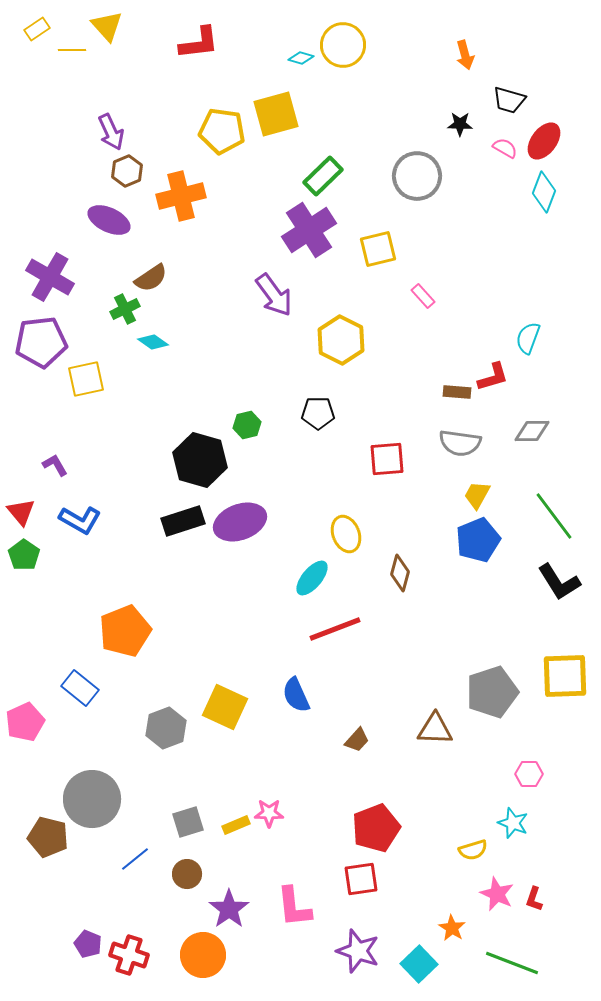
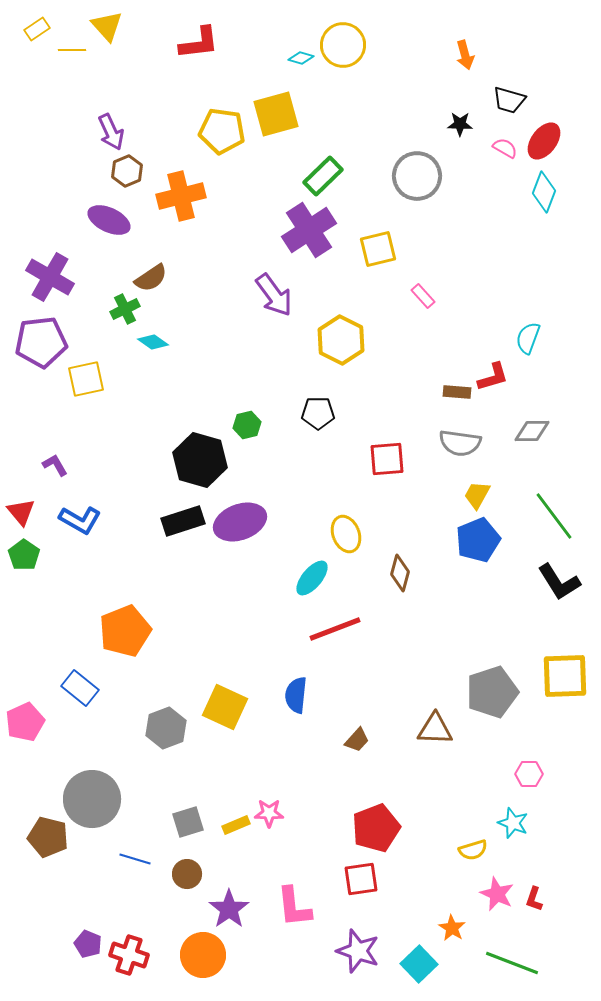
blue semicircle at (296, 695): rotated 30 degrees clockwise
blue line at (135, 859): rotated 56 degrees clockwise
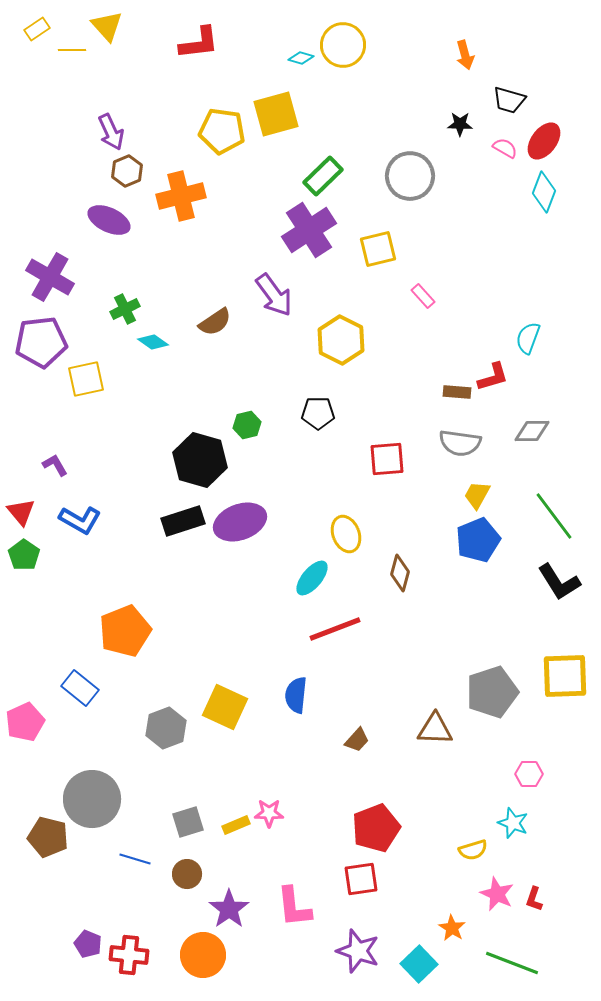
gray circle at (417, 176): moved 7 px left
brown semicircle at (151, 278): moved 64 px right, 44 px down
red cross at (129, 955): rotated 12 degrees counterclockwise
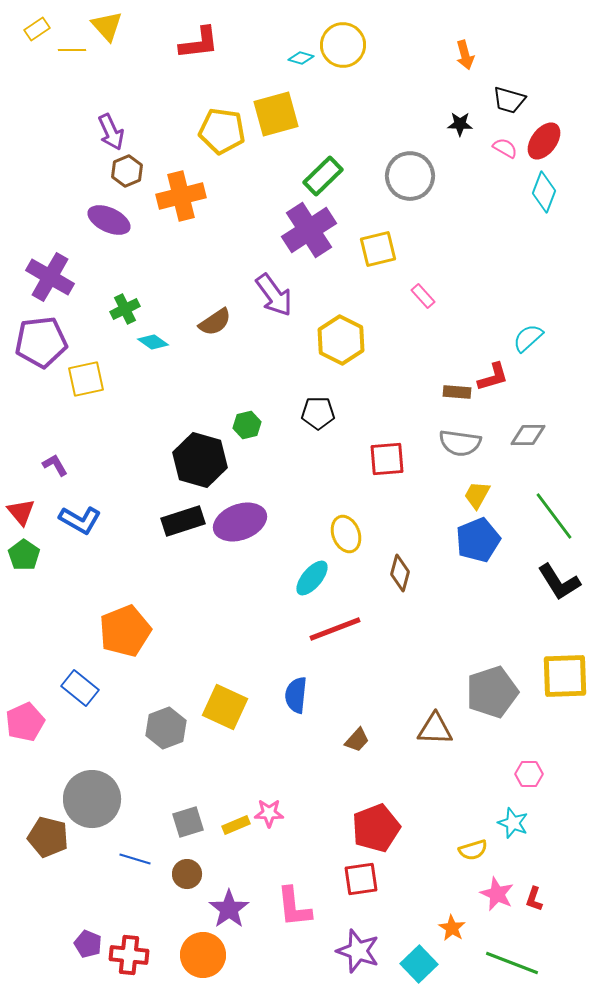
cyan semicircle at (528, 338): rotated 28 degrees clockwise
gray diamond at (532, 431): moved 4 px left, 4 px down
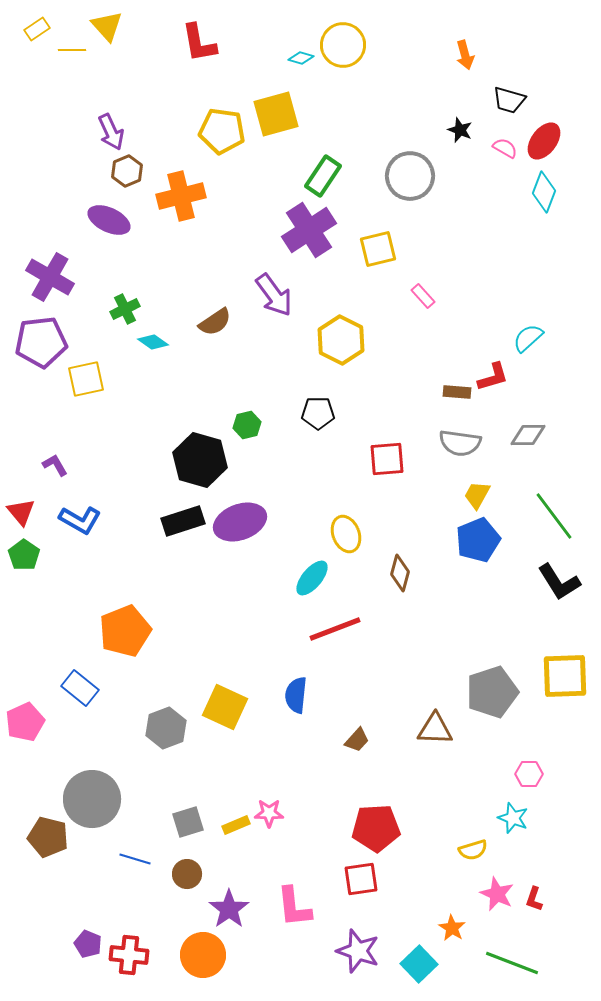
red L-shape at (199, 43): rotated 87 degrees clockwise
black star at (460, 124): moved 6 px down; rotated 20 degrees clockwise
green rectangle at (323, 176): rotated 12 degrees counterclockwise
cyan star at (513, 823): moved 5 px up
red pentagon at (376, 828): rotated 18 degrees clockwise
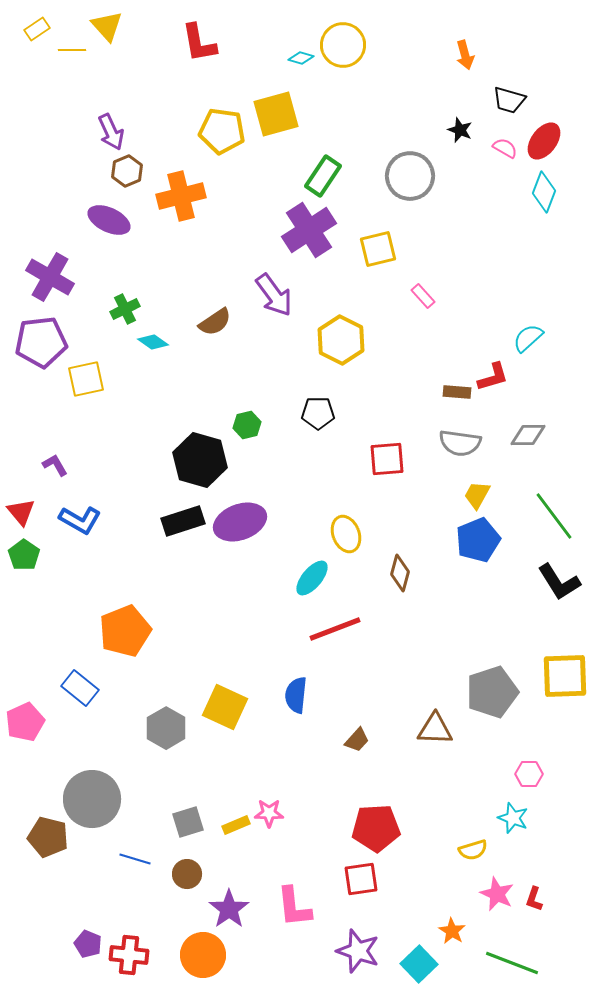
gray hexagon at (166, 728): rotated 9 degrees counterclockwise
orange star at (452, 928): moved 3 px down
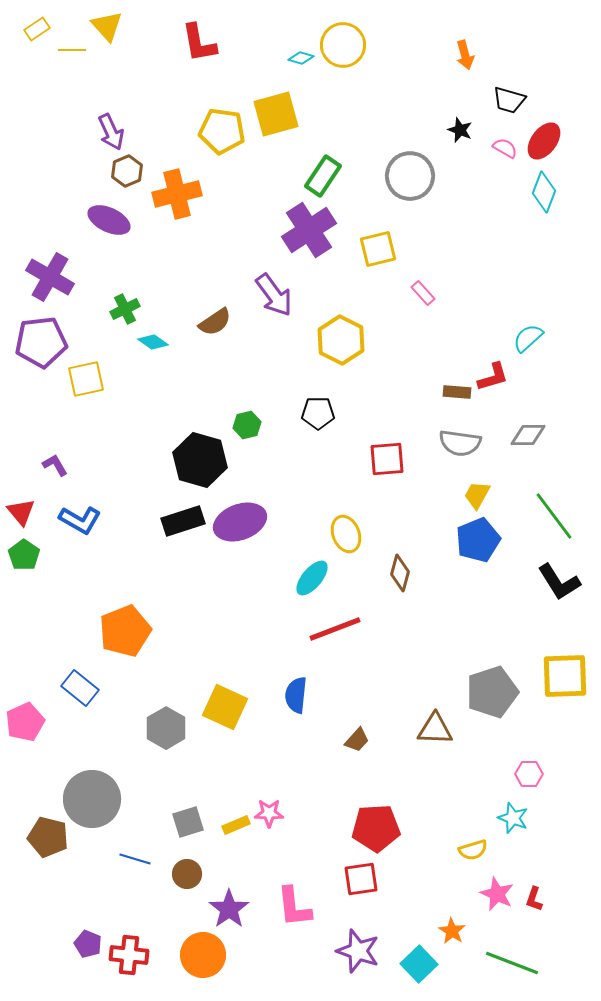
orange cross at (181, 196): moved 4 px left, 2 px up
pink rectangle at (423, 296): moved 3 px up
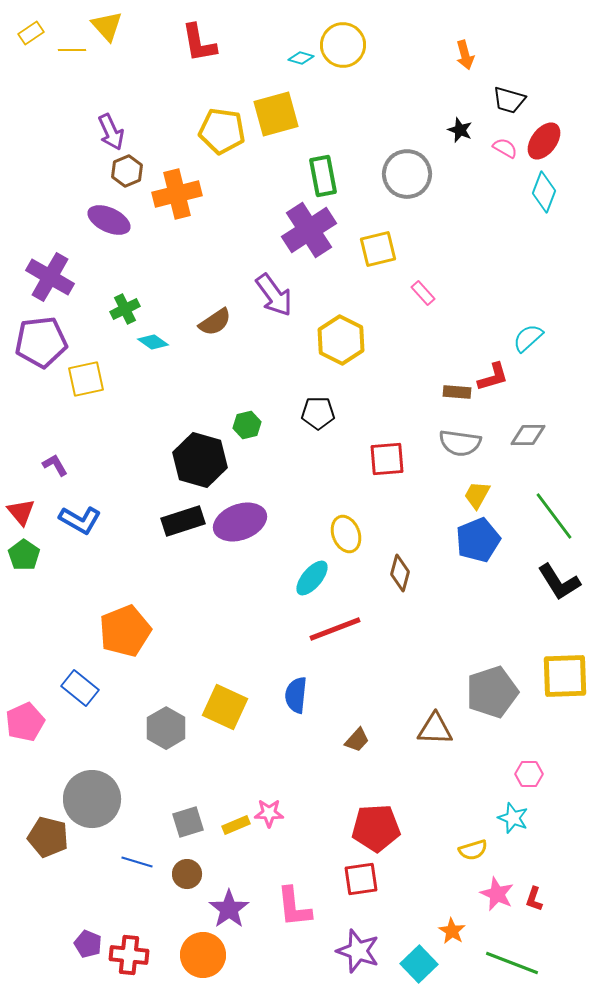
yellow rectangle at (37, 29): moved 6 px left, 4 px down
green rectangle at (323, 176): rotated 45 degrees counterclockwise
gray circle at (410, 176): moved 3 px left, 2 px up
blue line at (135, 859): moved 2 px right, 3 px down
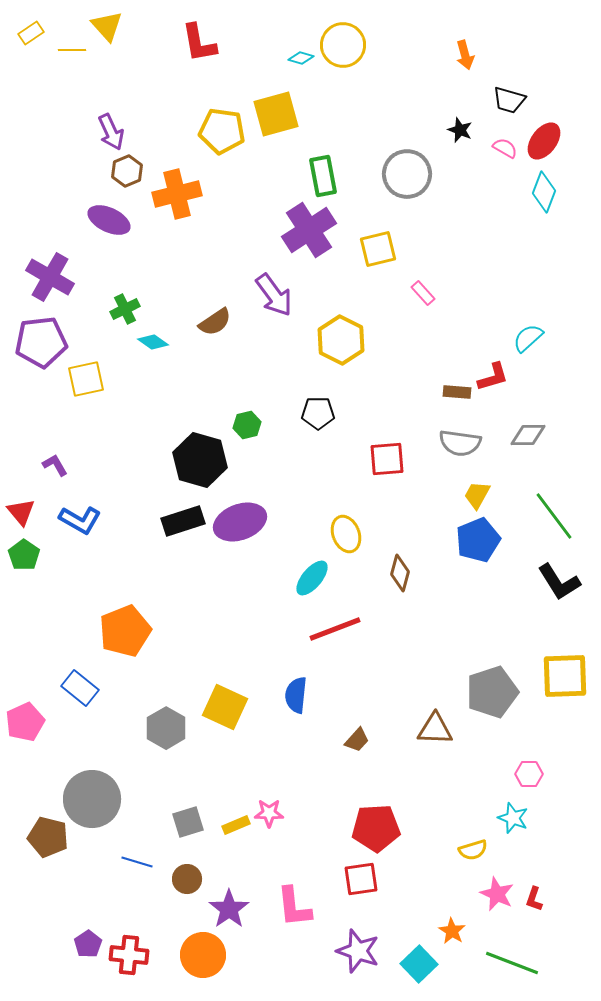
brown circle at (187, 874): moved 5 px down
purple pentagon at (88, 944): rotated 16 degrees clockwise
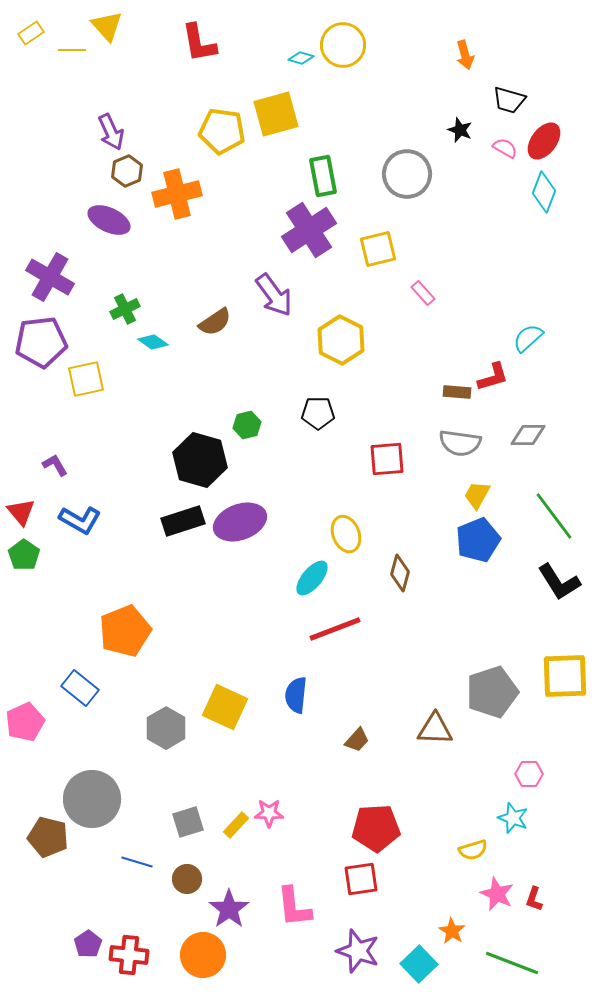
yellow rectangle at (236, 825): rotated 24 degrees counterclockwise
